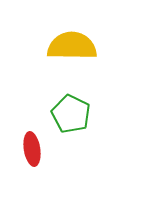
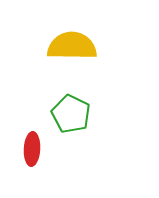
red ellipse: rotated 12 degrees clockwise
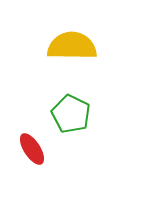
red ellipse: rotated 36 degrees counterclockwise
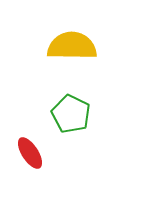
red ellipse: moved 2 px left, 4 px down
